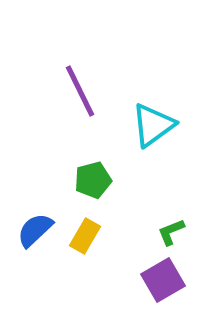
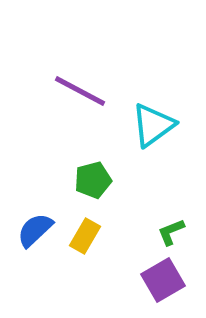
purple line: rotated 36 degrees counterclockwise
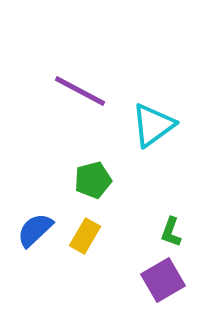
green L-shape: rotated 48 degrees counterclockwise
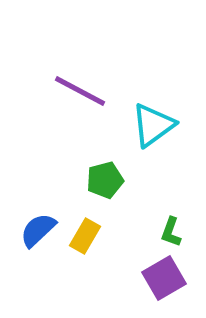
green pentagon: moved 12 px right
blue semicircle: moved 3 px right
purple square: moved 1 px right, 2 px up
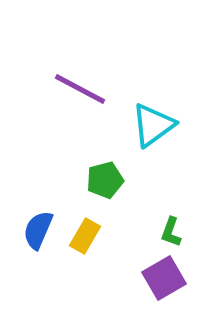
purple line: moved 2 px up
blue semicircle: rotated 24 degrees counterclockwise
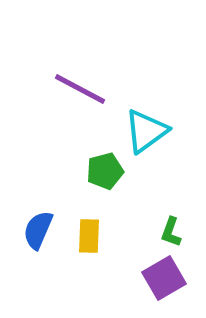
cyan triangle: moved 7 px left, 6 px down
green pentagon: moved 9 px up
yellow rectangle: moved 4 px right; rotated 28 degrees counterclockwise
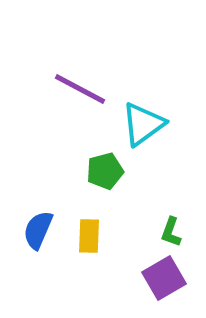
cyan triangle: moved 3 px left, 7 px up
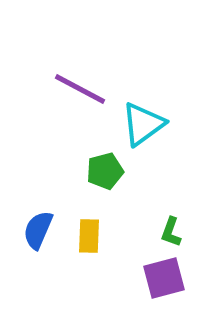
purple square: rotated 15 degrees clockwise
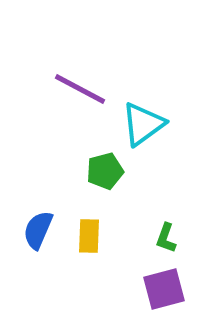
green L-shape: moved 5 px left, 6 px down
purple square: moved 11 px down
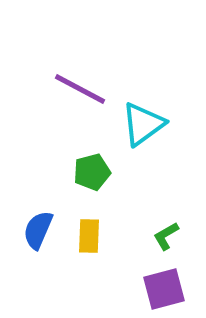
green pentagon: moved 13 px left, 1 px down
green L-shape: moved 2 px up; rotated 40 degrees clockwise
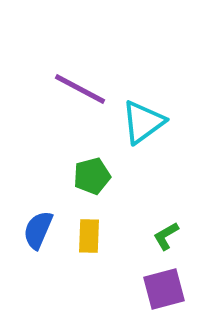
cyan triangle: moved 2 px up
green pentagon: moved 4 px down
